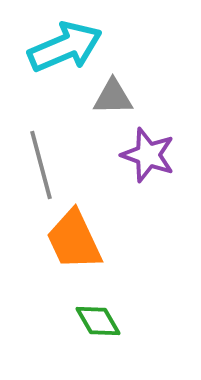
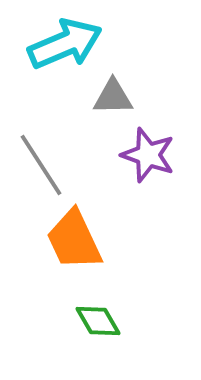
cyan arrow: moved 3 px up
gray line: rotated 18 degrees counterclockwise
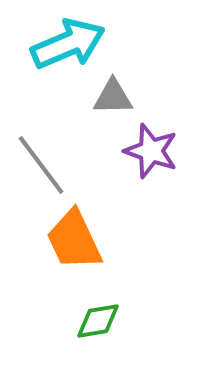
cyan arrow: moved 3 px right
purple star: moved 3 px right, 4 px up
gray line: rotated 4 degrees counterclockwise
green diamond: rotated 69 degrees counterclockwise
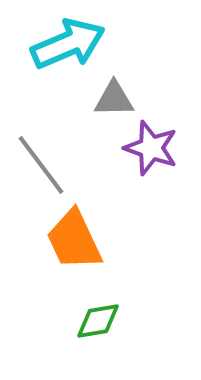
gray triangle: moved 1 px right, 2 px down
purple star: moved 3 px up
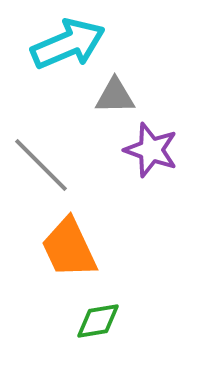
gray triangle: moved 1 px right, 3 px up
purple star: moved 2 px down
gray line: rotated 8 degrees counterclockwise
orange trapezoid: moved 5 px left, 8 px down
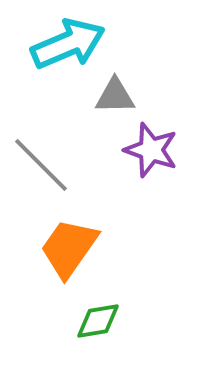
orange trapezoid: rotated 60 degrees clockwise
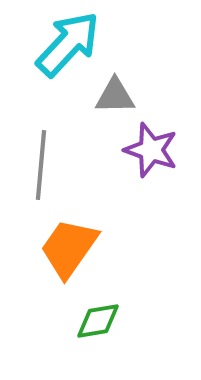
cyan arrow: rotated 24 degrees counterclockwise
gray line: rotated 50 degrees clockwise
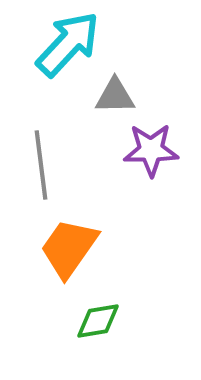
purple star: rotated 20 degrees counterclockwise
gray line: rotated 12 degrees counterclockwise
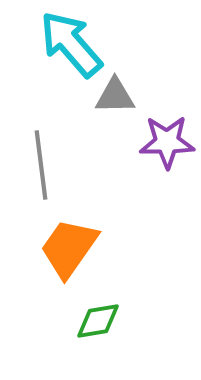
cyan arrow: moved 3 px right; rotated 84 degrees counterclockwise
purple star: moved 16 px right, 8 px up
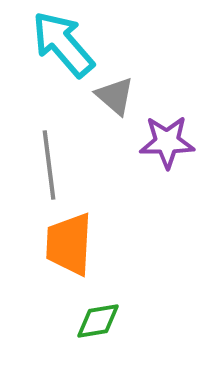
cyan arrow: moved 8 px left
gray triangle: rotated 42 degrees clockwise
gray line: moved 8 px right
orange trapezoid: moved 4 px up; rotated 32 degrees counterclockwise
